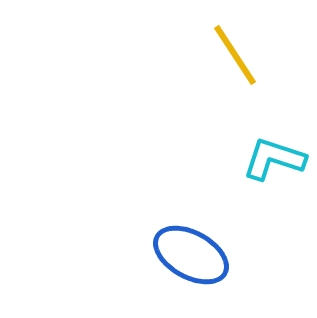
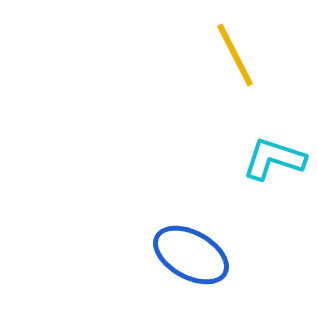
yellow line: rotated 6 degrees clockwise
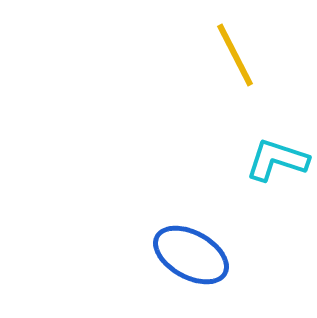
cyan L-shape: moved 3 px right, 1 px down
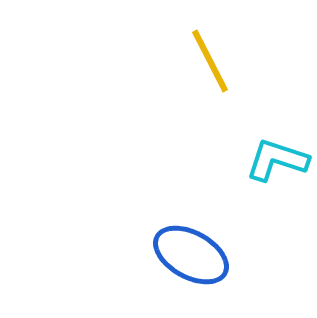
yellow line: moved 25 px left, 6 px down
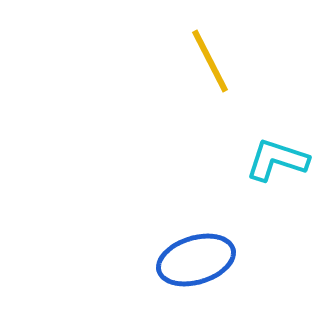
blue ellipse: moved 5 px right, 5 px down; rotated 46 degrees counterclockwise
